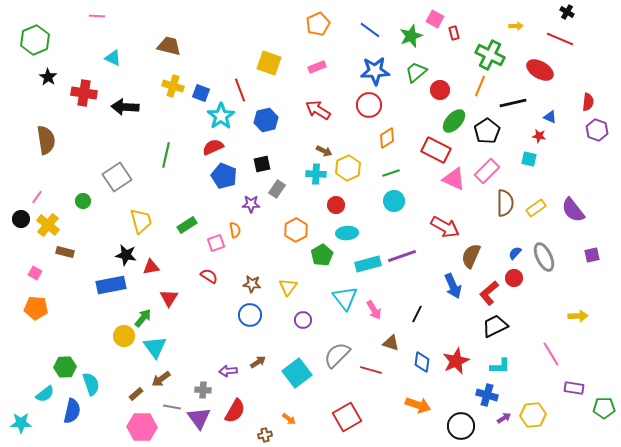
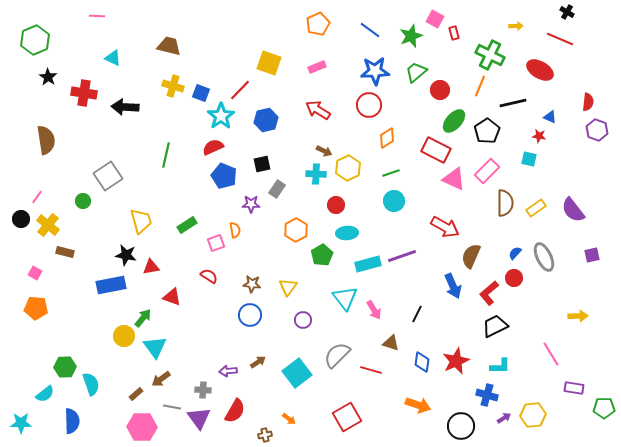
red line at (240, 90): rotated 65 degrees clockwise
gray square at (117, 177): moved 9 px left, 1 px up
red triangle at (169, 298): moved 3 px right, 1 px up; rotated 42 degrees counterclockwise
blue semicircle at (72, 411): moved 10 px down; rotated 15 degrees counterclockwise
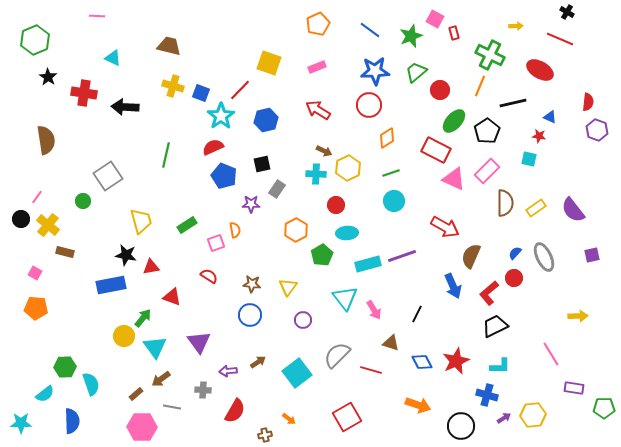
blue diamond at (422, 362): rotated 35 degrees counterclockwise
purple triangle at (199, 418): moved 76 px up
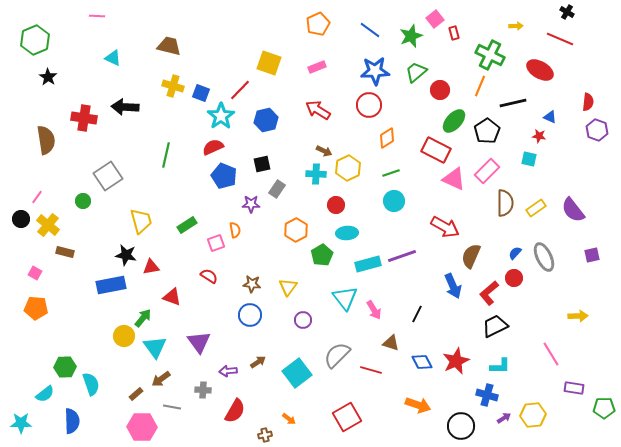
pink square at (435, 19): rotated 24 degrees clockwise
red cross at (84, 93): moved 25 px down
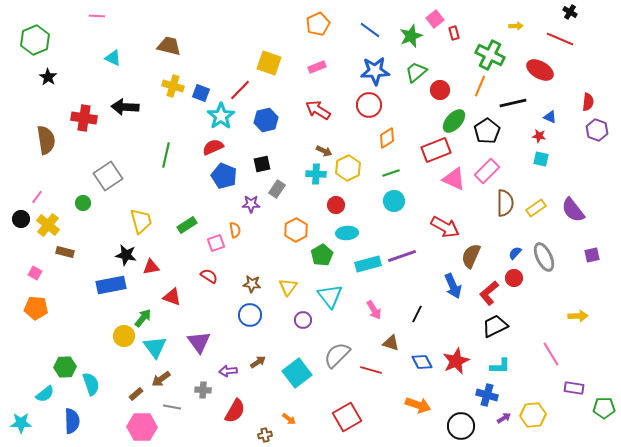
black cross at (567, 12): moved 3 px right
red rectangle at (436, 150): rotated 48 degrees counterclockwise
cyan square at (529, 159): moved 12 px right
green circle at (83, 201): moved 2 px down
cyan triangle at (345, 298): moved 15 px left, 2 px up
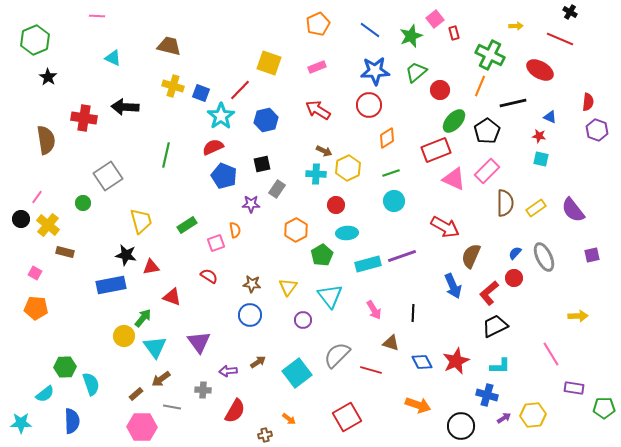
black line at (417, 314): moved 4 px left, 1 px up; rotated 24 degrees counterclockwise
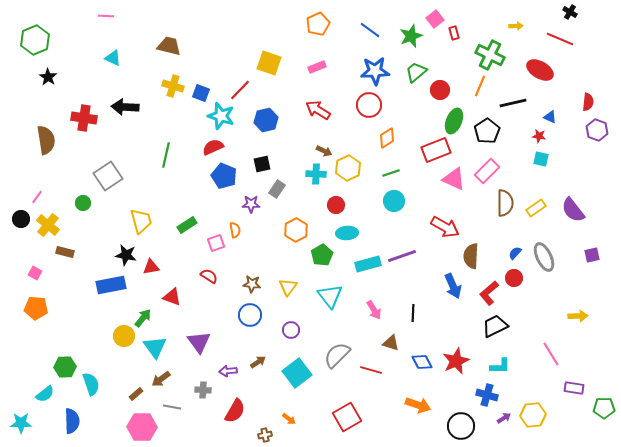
pink line at (97, 16): moved 9 px right
cyan star at (221, 116): rotated 20 degrees counterclockwise
green ellipse at (454, 121): rotated 20 degrees counterclockwise
brown semicircle at (471, 256): rotated 20 degrees counterclockwise
purple circle at (303, 320): moved 12 px left, 10 px down
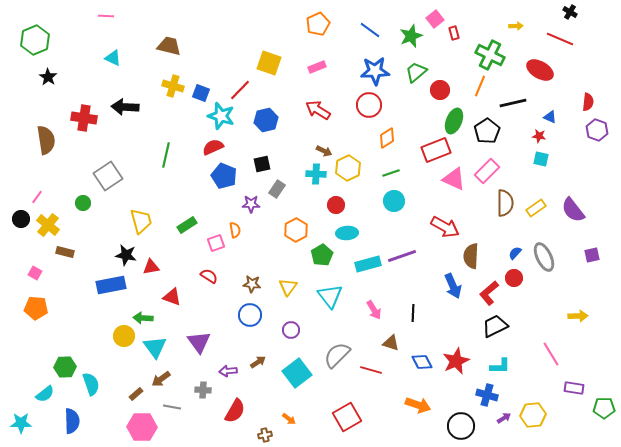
green arrow at (143, 318): rotated 126 degrees counterclockwise
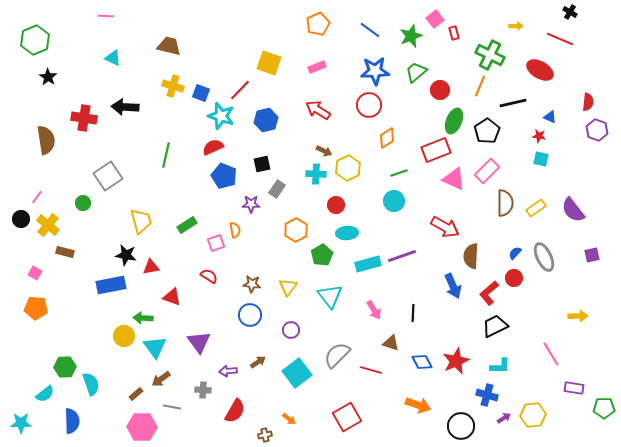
green line at (391, 173): moved 8 px right
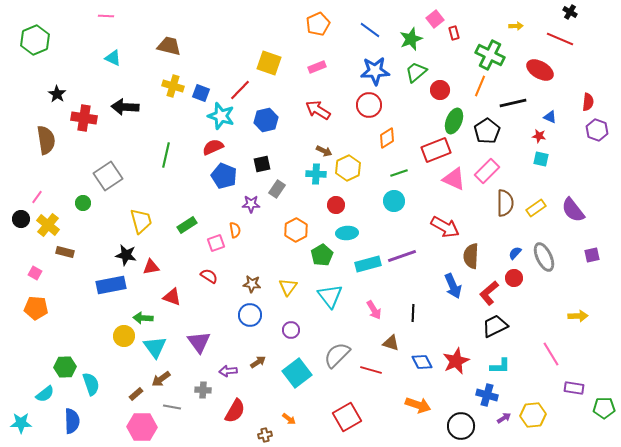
green star at (411, 36): moved 3 px down
black star at (48, 77): moved 9 px right, 17 px down
